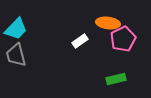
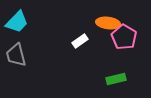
cyan trapezoid: moved 1 px right, 7 px up
pink pentagon: moved 1 px right, 2 px up; rotated 15 degrees counterclockwise
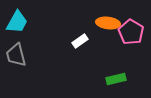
cyan trapezoid: rotated 15 degrees counterclockwise
pink pentagon: moved 7 px right, 5 px up
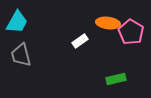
gray trapezoid: moved 5 px right
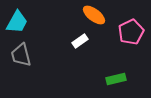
orange ellipse: moved 14 px left, 8 px up; rotated 30 degrees clockwise
pink pentagon: rotated 15 degrees clockwise
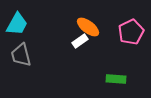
orange ellipse: moved 6 px left, 12 px down
cyan trapezoid: moved 2 px down
green rectangle: rotated 18 degrees clockwise
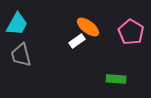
pink pentagon: rotated 15 degrees counterclockwise
white rectangle: moved 3 px left
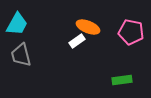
orange ellipse: rotated 15 degrees counterclockwise
pink pentagon: rotated 20 degrees counterclockwise
green rectangle: moved 6 px right, 1 px down; rotated 12 degrees counterclockwise
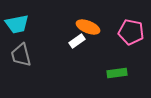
cyan trapezoid: rotated 50 degrees clockwise
green rectangle: moved 5 px left, 7 px up
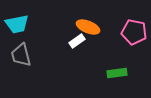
pink pentagon: moved 3 px right
